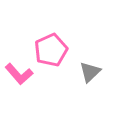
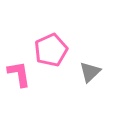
pink L-shape: rotated 148 degrees counterclockwise
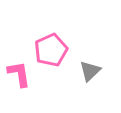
gray triangle: moved 1 px up
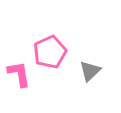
pink pentagon: moved 1 px left, 2 px down
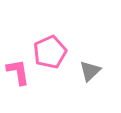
pink L-shape: moved 1 px left, 2 px up
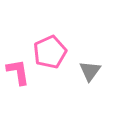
gray triangle: rotated 10 degrees counterclockwise
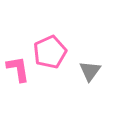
pink L-shape: moved 3 px up
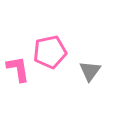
pink pentagon: rotated 12 degrees clockwise
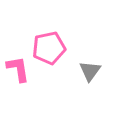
pink pentagon: moved 1 px left, 4 px up
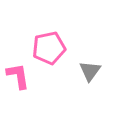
pink L-shape: moved 7 px down
